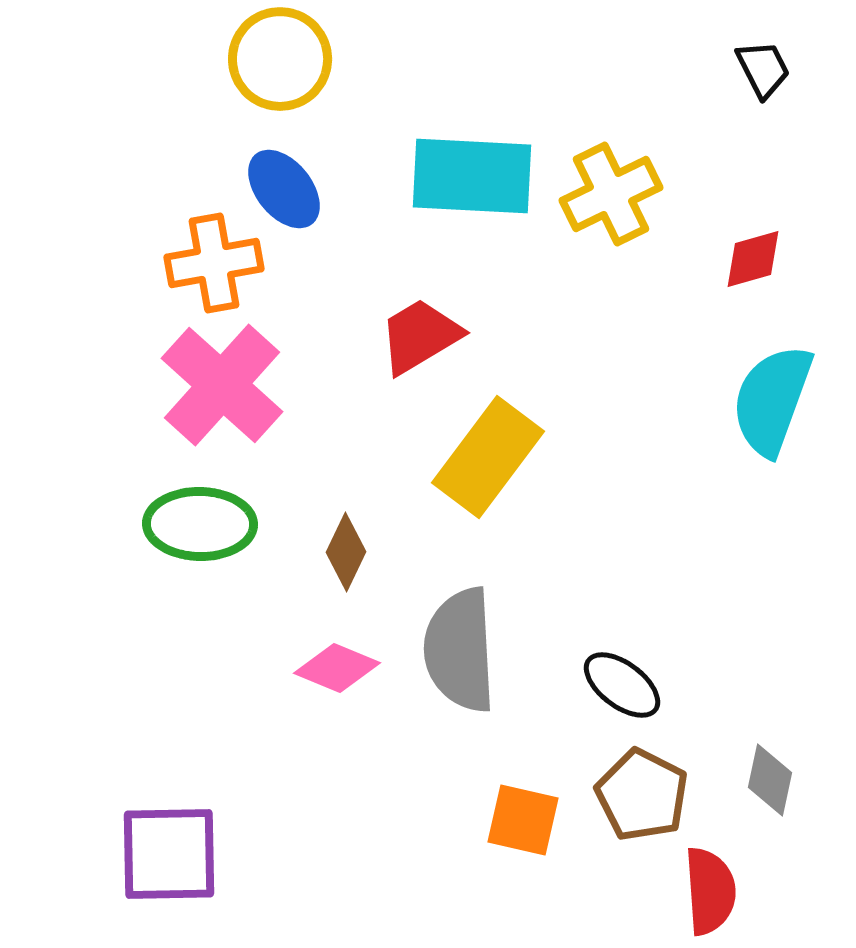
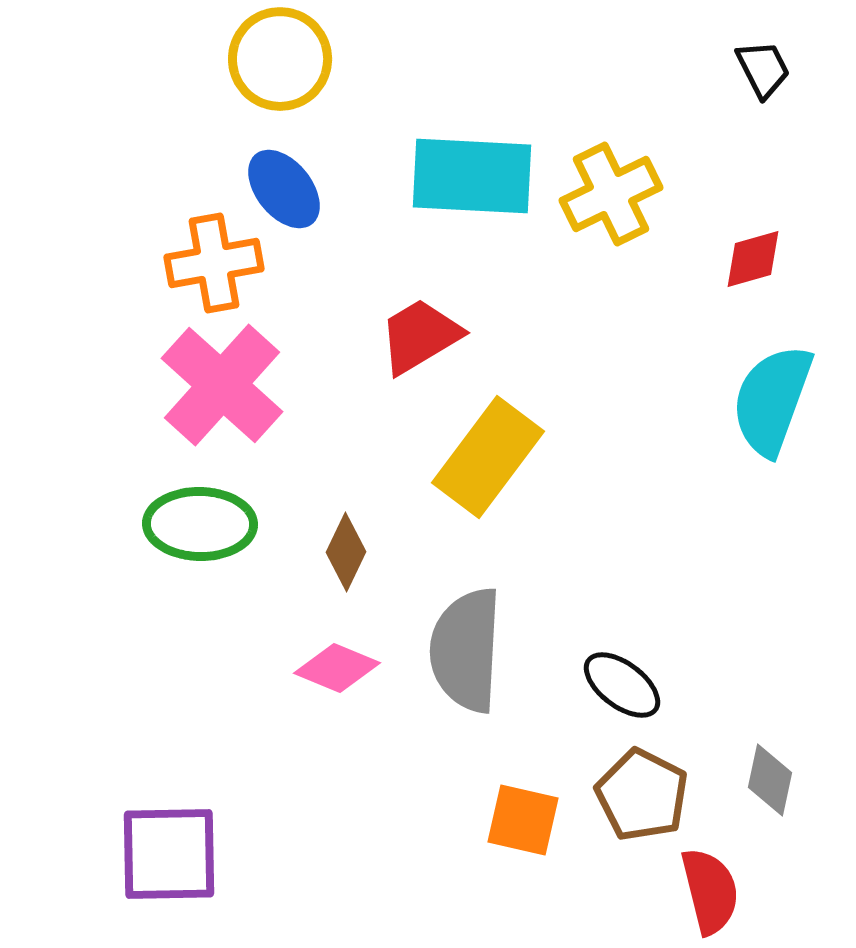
gray semicircle: moved 6 px right; rotated 6 degrees clockwise
red semicircle: rotated 10 degrees counterclockwise
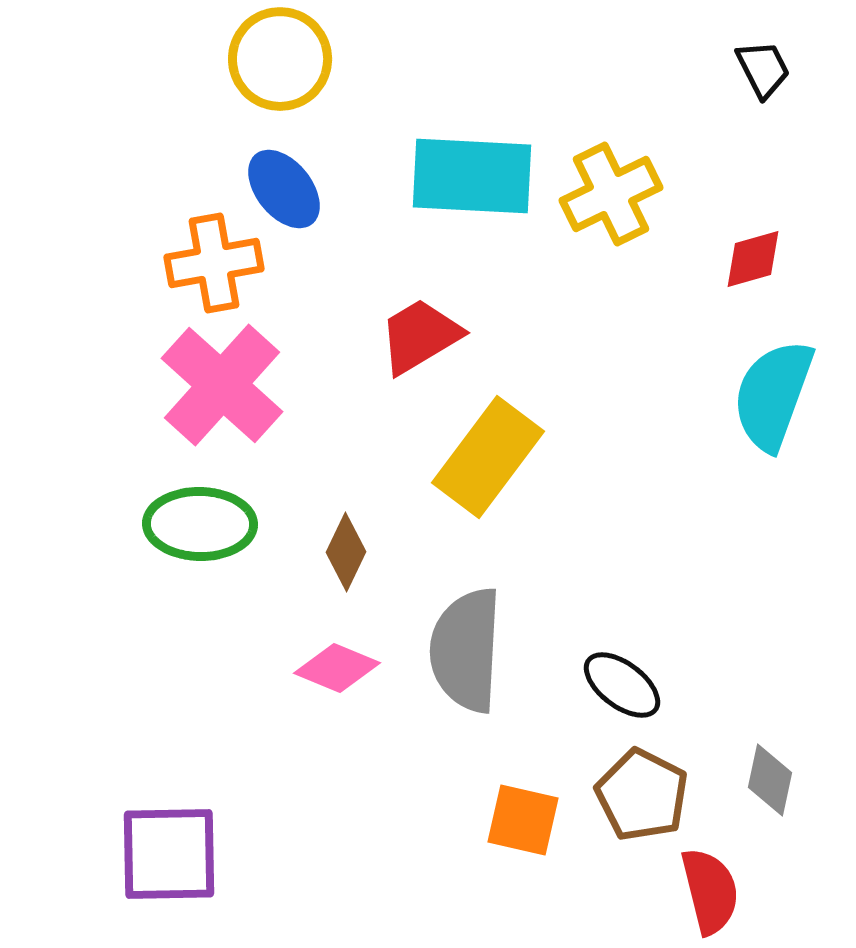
cyan semicircle: moved 1 px right, 5 px up
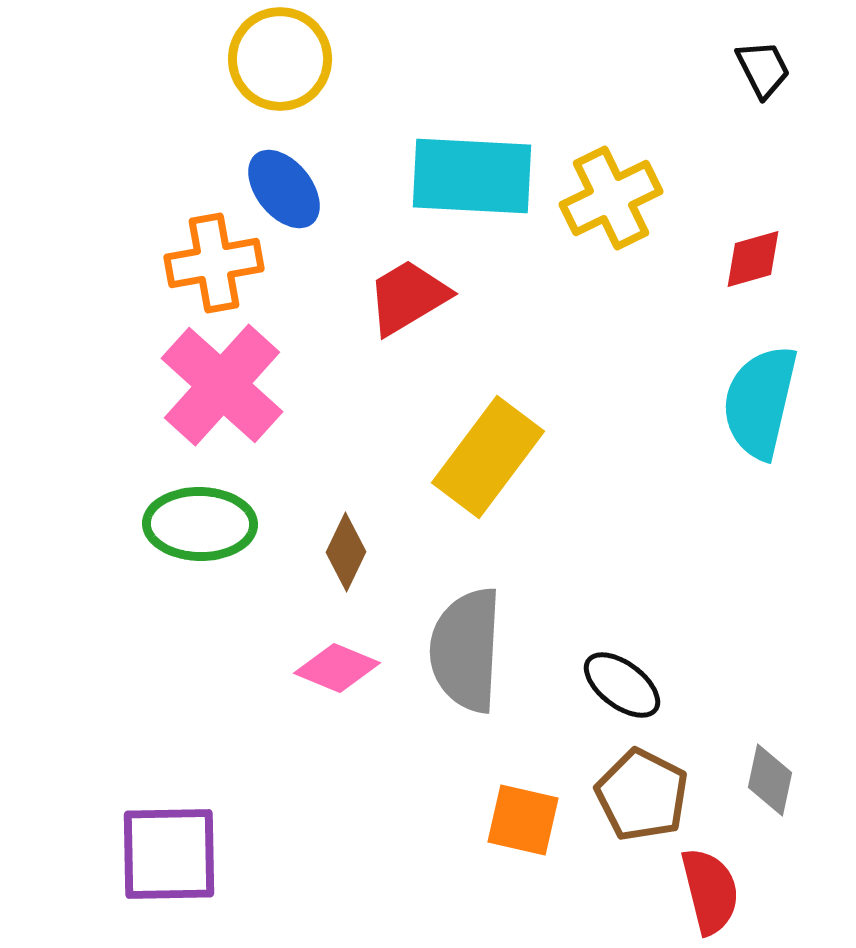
yellow cross: moved 4 px down
red trapezoid: moved 12 px left, 39 px up
cyan semicircle: moved 13 px left, 7 px down; rotated 7 degrees counterclockwise
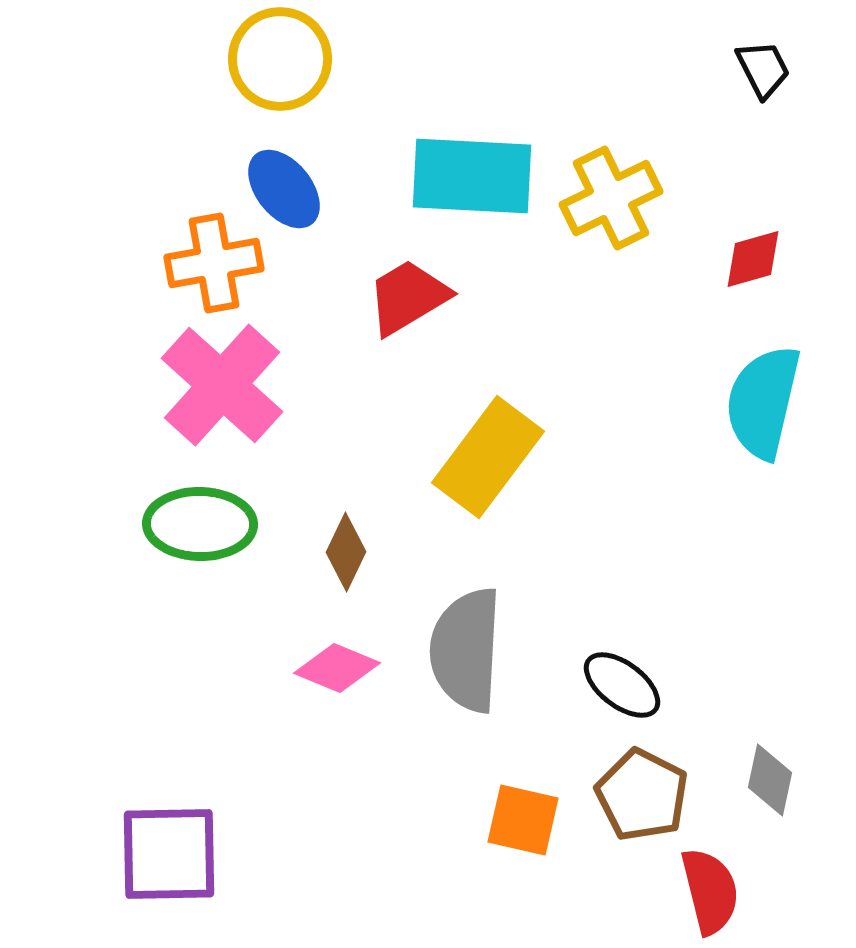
cyan semicircle: moved 3 px right
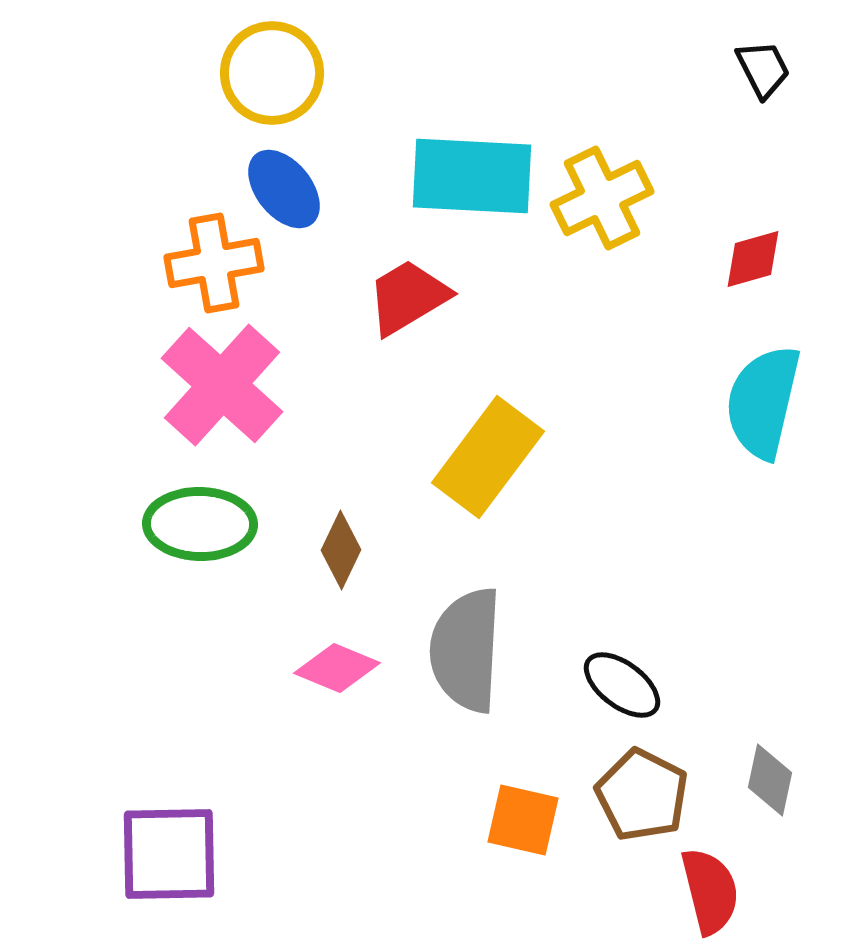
yellow circle: moved 8 px left, 14 px down
yellow cross: moved 9 px left
brown diamond: moved 5 px left, 2 px up
